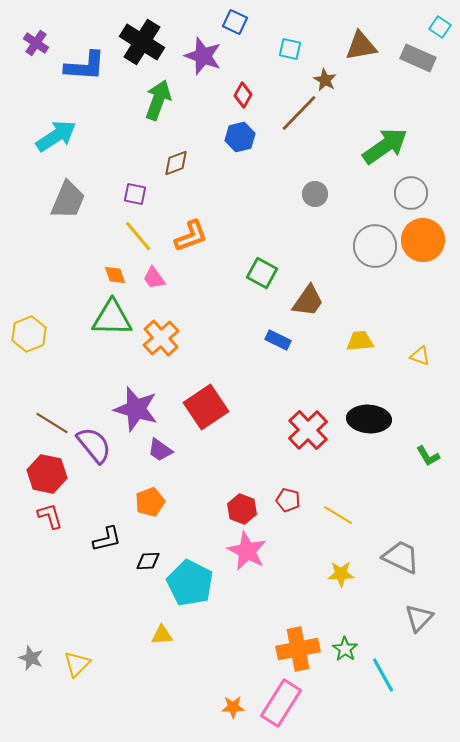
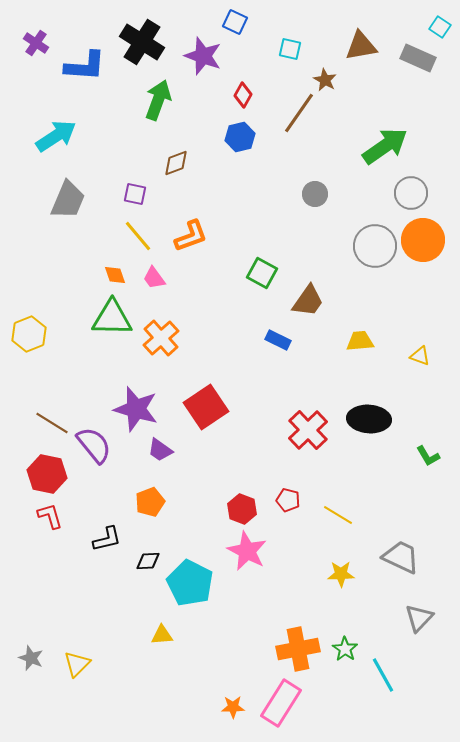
brown line at (299, 113): rotated 9 degrees counterclockwise
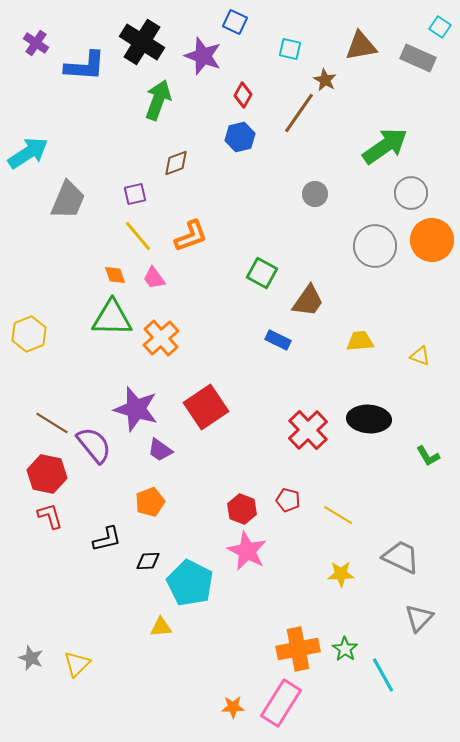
cyan arrow at (56, 136): moved 28 px left, 17 px down
purple square at (135, 194): rotated 25 degrees counterclockwise
orange circle at (423, 240): moved 9 px right
yellow triangle at (162, 635): moved 1 px left, 8 px up
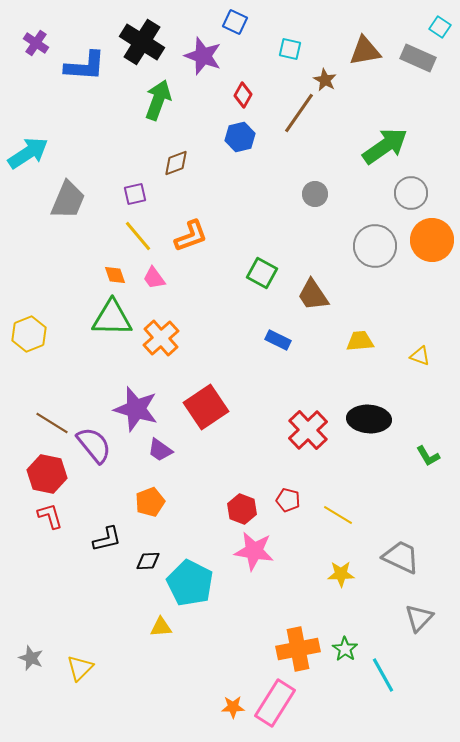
brown triangle at (361, 46): moved 4 px right, 5 px down
brown trapezoid at (308, 301): moved 5 px right, 6 px up; rotated 111 degrees clockwise
pink star at (247, 551): moved 7 px right; rotated 18 degrees counterclockwise
yellow triangle at (77, 664): moved 3 px right, 4 px down
pink rectangle at (281, 703): moved 6 px left
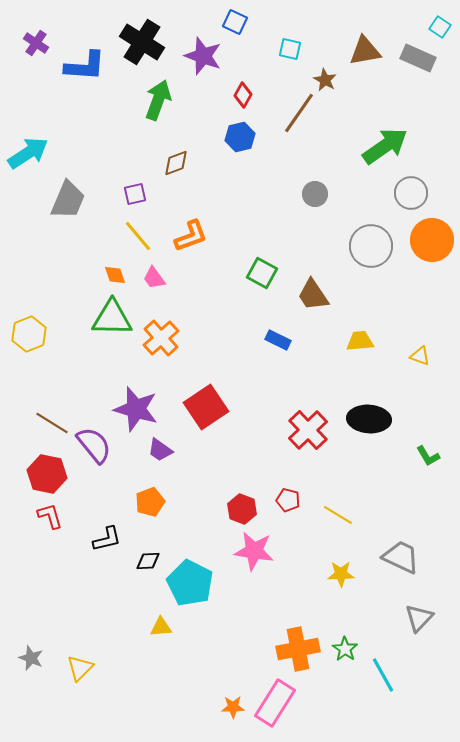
gray circle at (375, 246): moved 4 px left
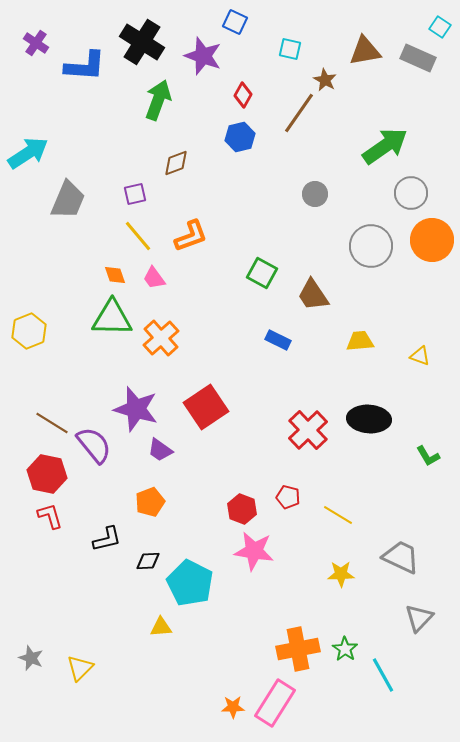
yellow hexagon at (29, 334): moved 3 px up
red pentagon at (288, 500): moved 3 px up
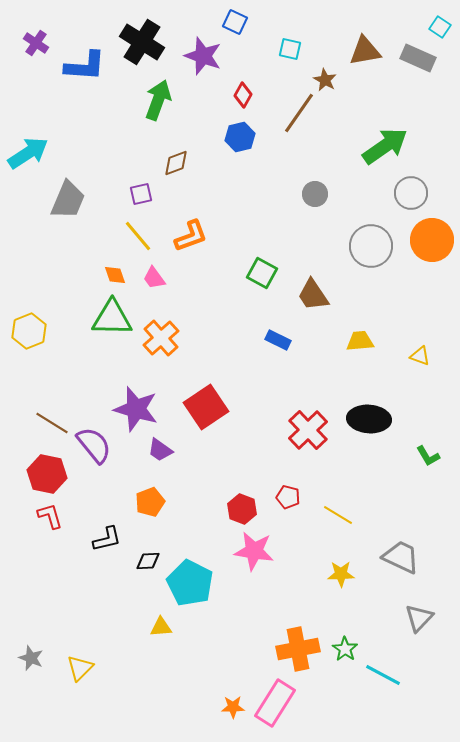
purple square at (135, 194): moved 6 px right
cyan line at (383, 675): rotated 33 degrees counterclockwise
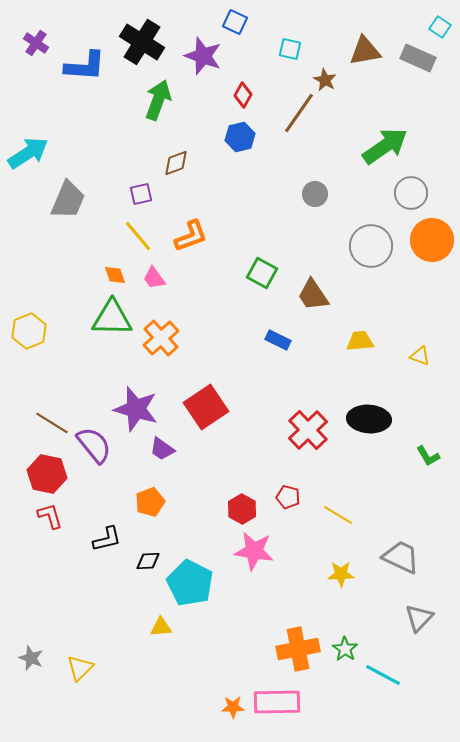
purple trapezoid at (160, 450): moved 2 px right, 1 px up
red hexagon at (242, 509): rotated 8 degrees clockwise
pink rectangle at (275, 703): moved 2 px right, 1 px up; rotated 57 degrees clockwise
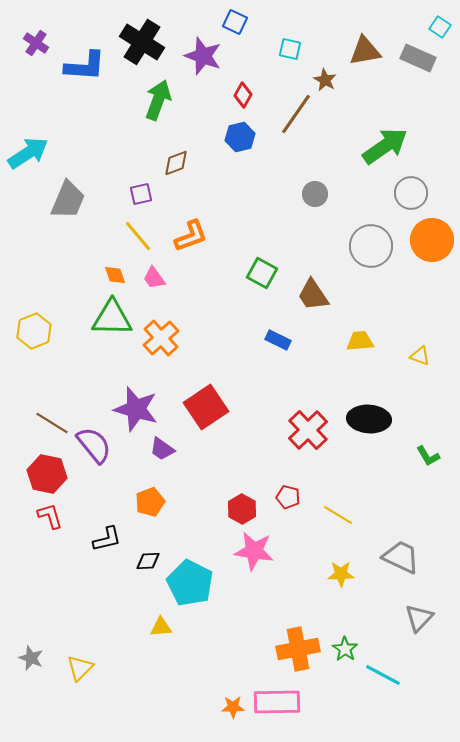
brown line at (299, 113): moved 3 px left, 1 px down
yellow hexagon at (29, 331): moved 5 px right
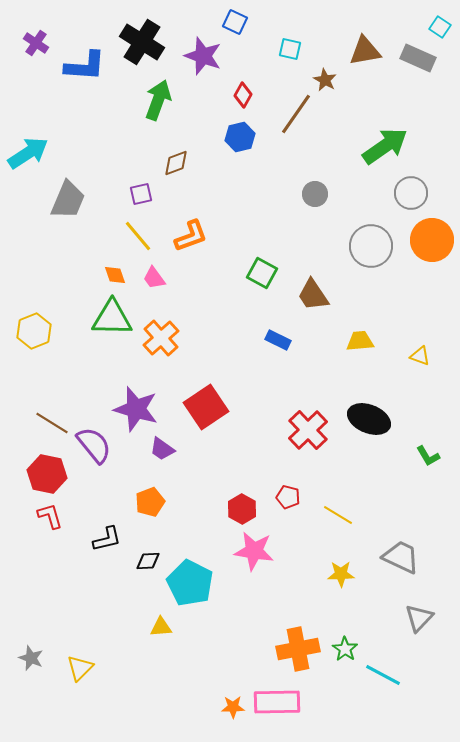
black ellipse at (369, 419): rotated 18 degrees clockwise
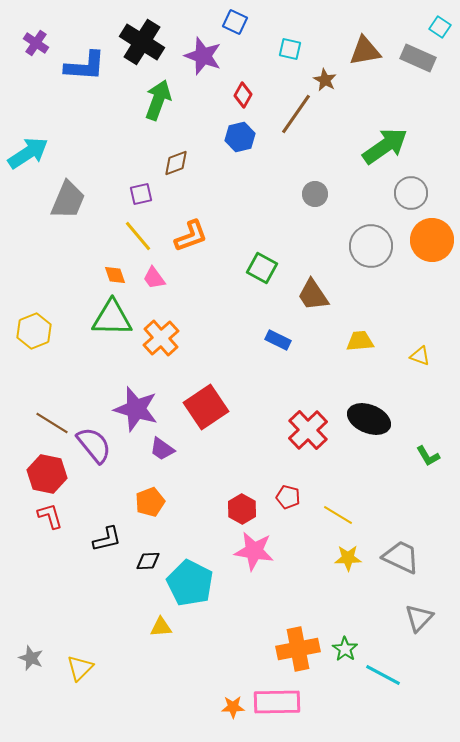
green square at (262, 273): moved 5 px up
yellow star at (341, 574): moved 7 px right, 16 px up
